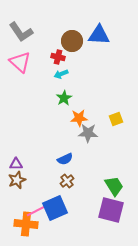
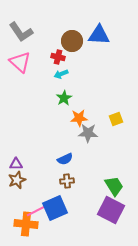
brown cross: rotated 32 degrees clockwise
purple square: rotated 12 degrees clockwise
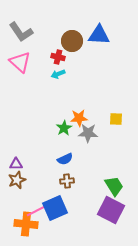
cyan arrow: moved 3 px left
green star: moved 30 px down
yellow square: rotated 24 degrees clockwise
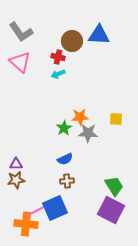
orange star: moved 1 px right, 1 px up
brown star: moved 1 px left; rotated 12 degrees clockwise
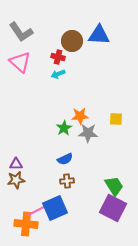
orange star: moved 1 px up
purple square: moved 2 px right, 2 px up
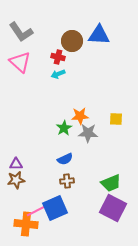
green trapezoid: moved 3 px left, 3 px up; rotated 100 degrees clockwise
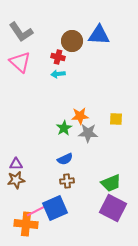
cyan arrow: rotated 16 degrees clockwise
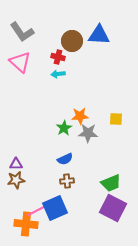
gray L-shape: moved 1 px right
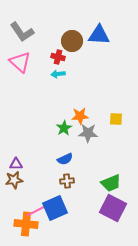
brown star: moved 2 px left
